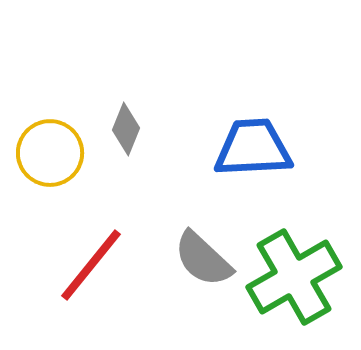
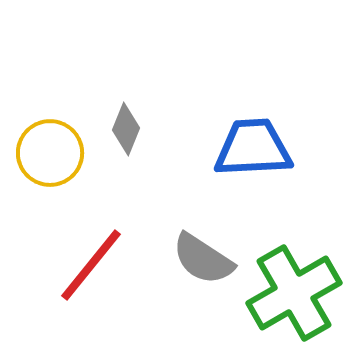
gray semicircle: rotated 10 degrees counterclockwise
green cross: moved 16 px down
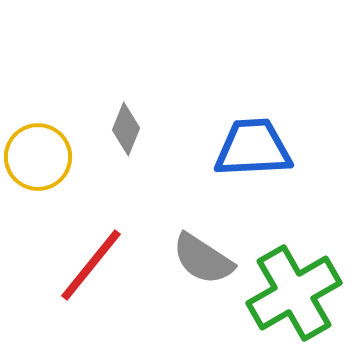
yellow circle: moved 12 px left, 4 px down
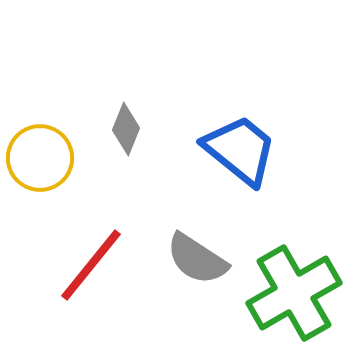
blue trapezoid: moved 13 px left, 2 px down; rotated 42 degrees clockwise
yellow circle: moved 2 px right, 1 px down
gray semicircle: moved 6 px left
